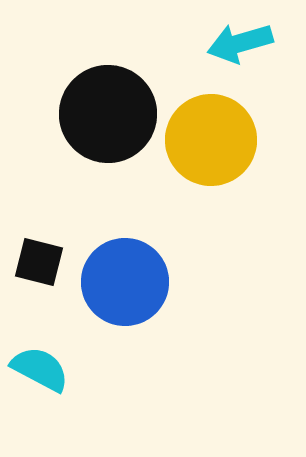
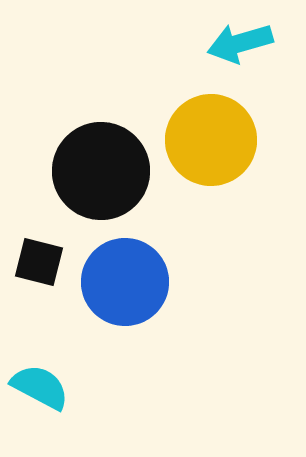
black circle: moved 7 px left, 57 px down
cyan semicircle: moved 18 px down
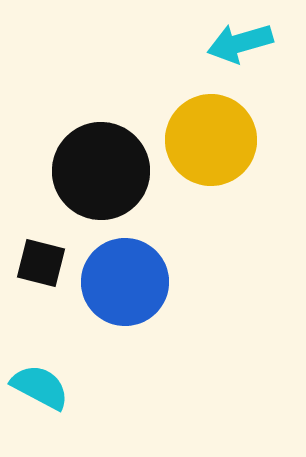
black square: moved 2 px right, 1 px down
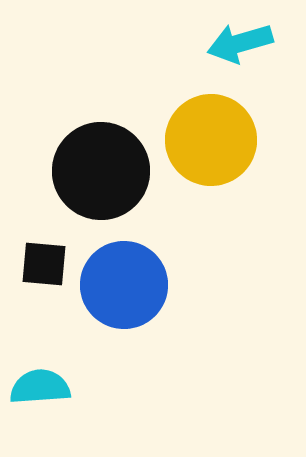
black square: moved 3 px right, 1 px down; rotated 9 degrees counterclockwise
blue circle: moved 1 px left, 3 px down
cyan semicircle: rotated 32 degrees counterclockwise
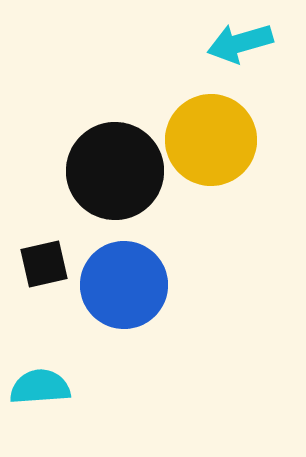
black circle: moved 14 px right
black square: rotated 18 degrees counterclockwise
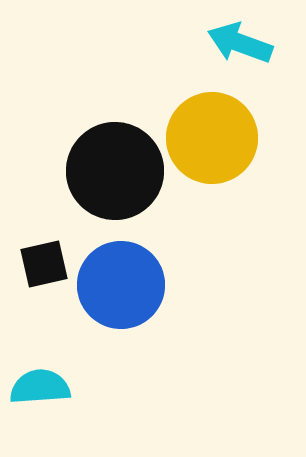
cyan arrow: rotated 36 degrees clockwise
yellow circle: moved 1 px right, 2 px up
blue circle: moved 3 px left
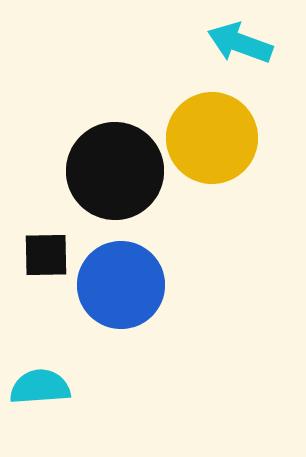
black square: moved 2 px right, 9 px up; rotated 12 degrees clockwise
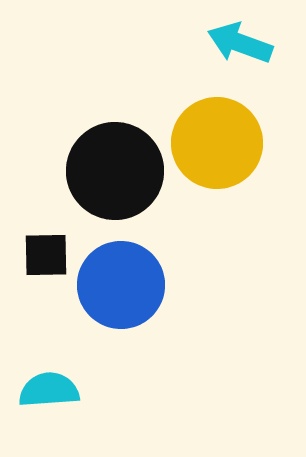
yellow circle: moved 5 px right, 5 px down
cyan semicircle: moved 9 px right, 3 px down
